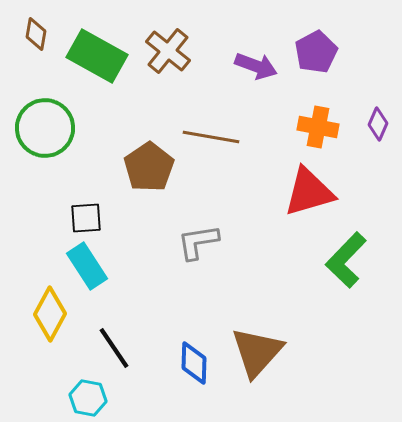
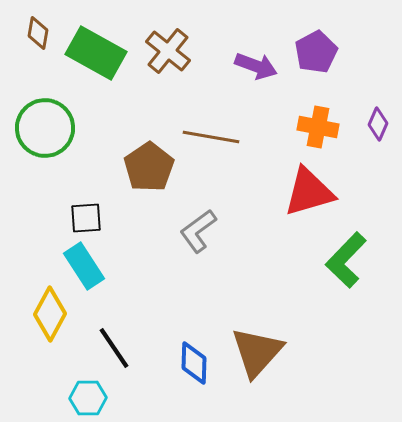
brown diamond: moved 2 px right, 1 px up
green rectangle: moved 1 px left, 3 px up
gray L-shape: moved 11 px up; rotated 27 degrees counterclockwise
cyan rectangle: moved 3 px left
cyan hexagon: rotated 12 degrees counterclockwise
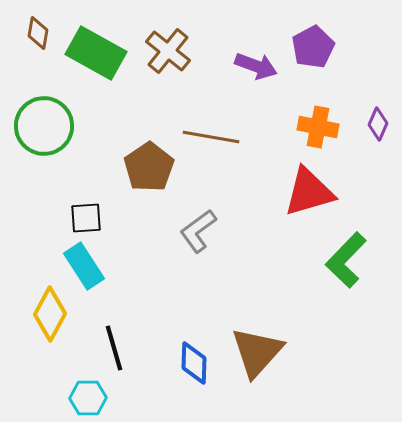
purple pentagon: moved 3 px left, 5 px up
green circle: moved 1 px left, 2 px up
black line: rotated 18 degrees clockwise
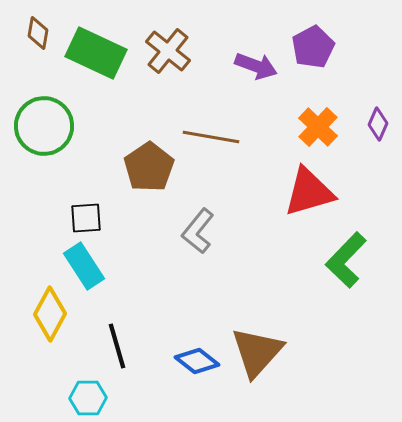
green rectangle: rotated 4 degrees counterclockwise
orange cross: rotated 33 degrees clockwise
gray L-shape: rotated 15 degrees counterclockwise
black line: moved 3 px right, 2 px up
blue diamond: moved 3 px right, 2 px up; rotated 54 degrees counterclockwise
